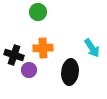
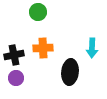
cyan arrow: rotated 36 degrees clockwise
black cross: rotated 30 degrees counterclockwise
purple circle: moved 13 px left, 8 px down
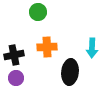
orange cross: moved 4 px right, 1 px up
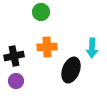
green circle: moved 3 px right
black cross: moved 1 px down
black ellipse: moved 1 px right, 2 px up; rotated 15 degrees clockwise
purple circle: moved 3 px down
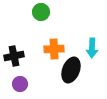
orange cross: moved 7 px right, 2 px down
purple circle: moved 4 px right, 3 px down
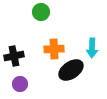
black ellipse: rotated 35 degrees clockwise
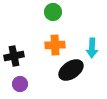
green circle: moved 12 px right
orange cross: moved 1 px right, 4 px up
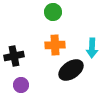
purple circle: moved 1 px right, 1 px down
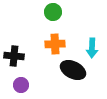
orange cross: moved 1 px up
black cross: rotated 18 degrees clockwise
black ellipse: moved 2 px right; rotated 60 degrees clockwise
